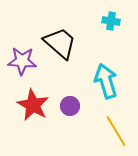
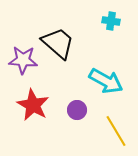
black trapezoid: moved 2 px left
purple star: moved 1 px right, 1 px up
cyan arrow: rotated 136 degrees clockwise
purple circle: moved 7 px right, 4 px down
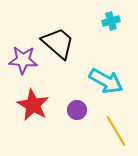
cyan cross: rotated 24 degrees counterclockwise
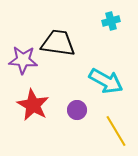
black trapezoid: rotated 33 degrees counterclockwise
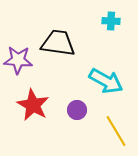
cyan cross: rotated 18 degrees clockwise
purple star: moved 5 px left
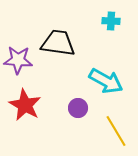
red star: moved 8 px left
purple circle: moved 1 px right, 2 px up
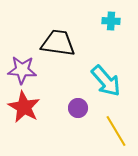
purple star: moved 4 px right, 10 px down
cyan arrow: rotated 20 degrees clockwise
red star: moved 1 px left, 2 px down
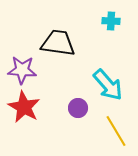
cyan arrow: moved 2 px right, 4 px down
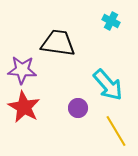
cyan cross: rotated 24 degrees clockwise
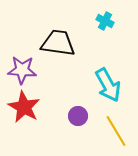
cyan cross: moved 6 px left
cyan arrow: rotated 12 degrees clockwise
purple circle: moved 8 px down
